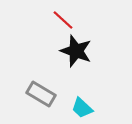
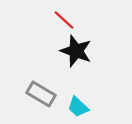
red line: moved 1 px right
cyan trapezoid: moved 4 px left, 1 px up
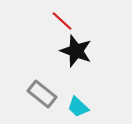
red line: moved 2 px left, 1 px down
gray rectangle: moved 1 px right; rotated 8 degrees clockwise
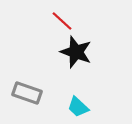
black star: moved 1 px down
gray rectangle: moved 15 px left, 1 px up; rotated 20 degrees counterclockwise
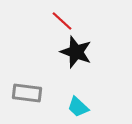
gray rectangle: rotated 12 degrees counterclockwise
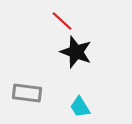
cyan trapezoid: moved 2 px right; rotated 15 degrees clockwise
